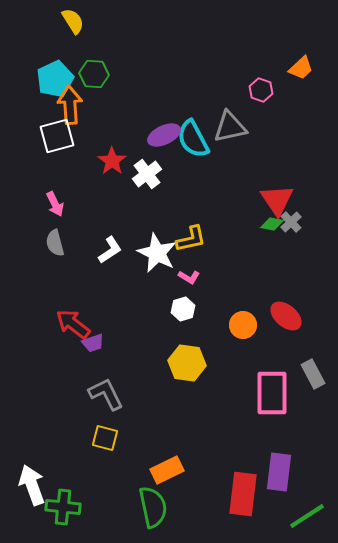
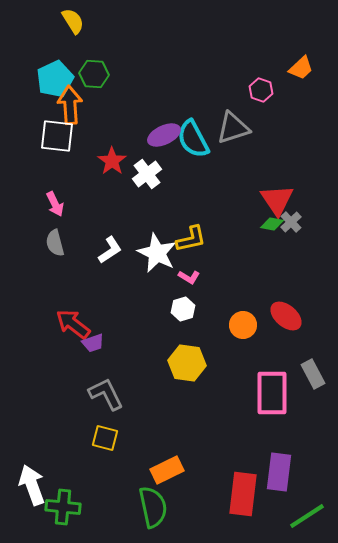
gray triangle: moved 3 px right, 1 px down; rotated 6 degrees counterclockwise
white square: rotated 21 degrees clockwise
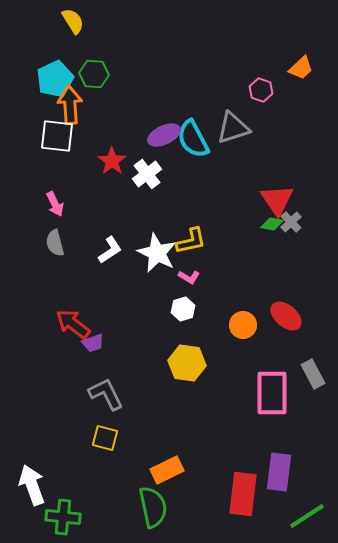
yellow L-shape: moved 2 px down
green cross: moved 10 px down
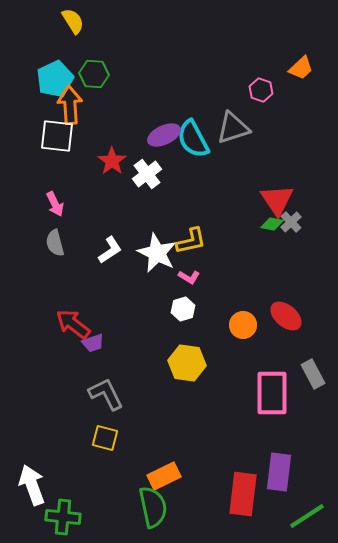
orange rectangle: moved 3 px left, 6 px down
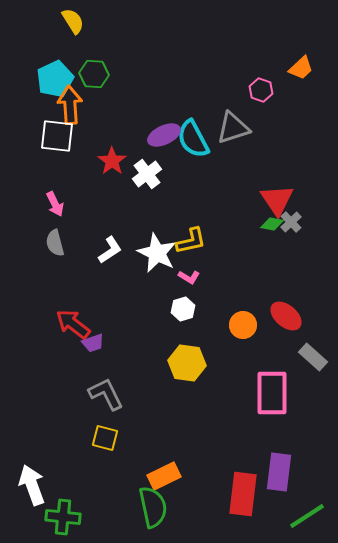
gray rectangle: moved 17 px up; rotated 20 degrees counterclockwise
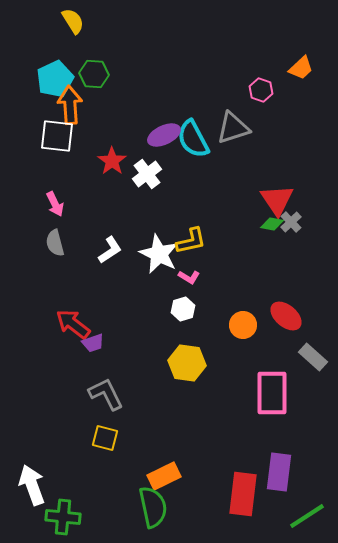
white star: moved 2 px right, 1 px down
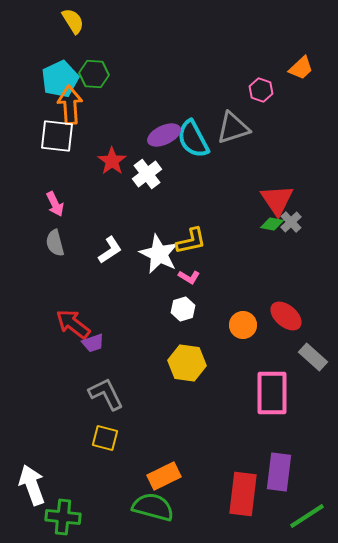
cyan pentagon: moved 5 px right
green semicircle: rotated 63 degrees counterclockwise
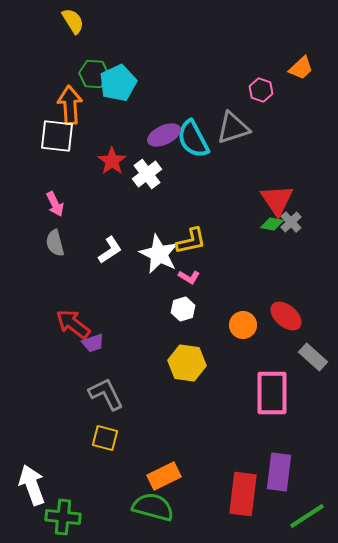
cyan pentagon: moved 58 px right, 4 px down
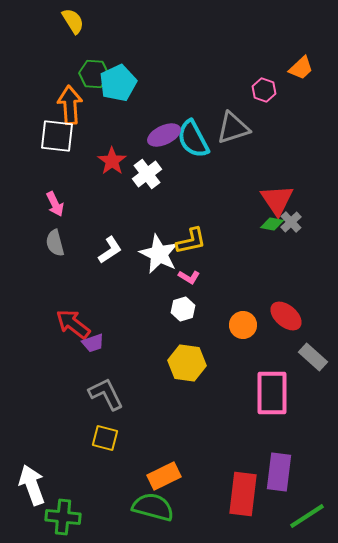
pink hexagon: moved 3 px right
